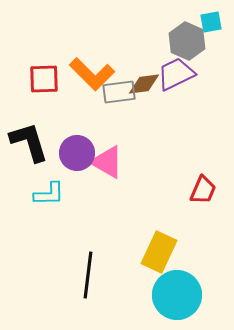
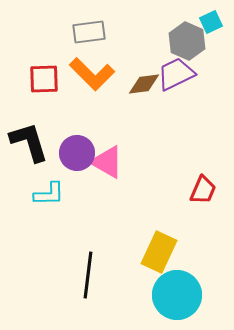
cyan square: rotated 15 degrees counterclockwise
gray rectangle: moved 30 px left, 60 px up
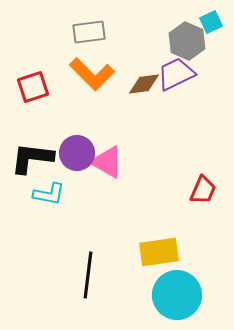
red square: moved 11 px left, 8 px down; rotated 16 degrees counterclockwise
black L-shape: moved 3 px right, 16 px down; rotated 66 degrees counterclockwise
cyan L-shape: rotated 12 degrees clockwise
yellow rectangle: rotated 57 degrees clockwise
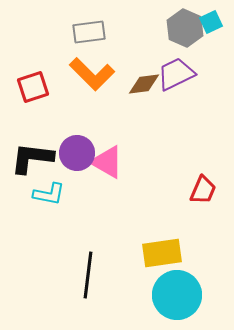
gray hexagon: moved 2 px left, 13 px up
yellow rectangle: moved 3 px right, 1 px down
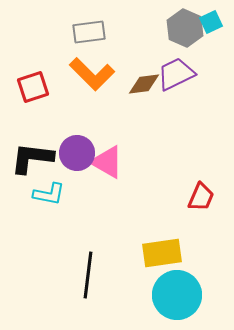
red trapezoid: moved 2 px left, 7 px down
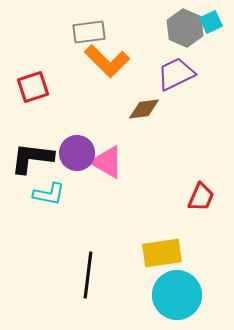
orange L-shape: moved 15 px right, 13 px up
brown diamond: moved 25 px down
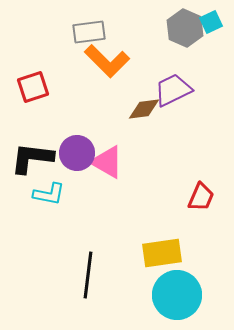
purple trapezoid: moved 3 px left, 16 px down
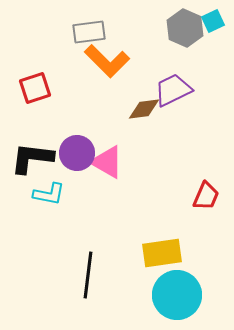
cyan square: moved 2 px right, 1 px up
red square: moved 2 px right, 1 px down
red trapezoid: moved 5 px right, 1 px up
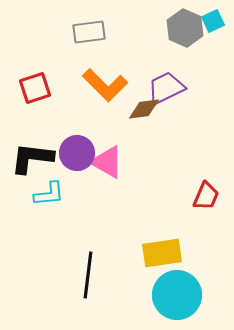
orange L-shape: moved 2 px left, 24 px down
purple trapezoid: moved 7 px left, 2 px up
cyan L-shape: rotated 16 degrees counterclockwise
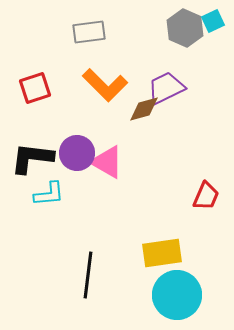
brown diamond: rotated 8 degrees counterclockwise
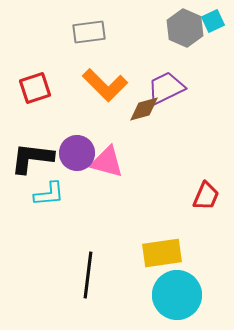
pink triangle: rotated 15 degrees counterclockwise
